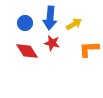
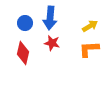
yellow arrow: moved 16 px right, 2 px down
red diamond: moved 4 px left, 2 px down; rotated 45 degrees clockwise
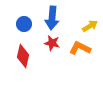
blue arrow: moved 2 px right
blue circle: moved 1 px left, 1 px down
orange L-shape: moved 9 px left, 1 px up; rotated 30 degrees clockwise
red diamond: moved 3 px down
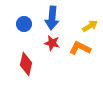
red diamond: moved 3 px right, 8 px down
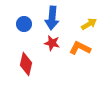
yellow arrow: moved 1 px left, 2 px up
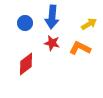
blue arrow: moved 1 px up
blue circle: moved 1 px right, 1 px up
red diamond: rotated 40 degrees clockwise
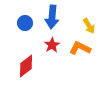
yellow arrow: moved 2 px down; rotated 91 degrees clockwise
red star: moved 2 px down; rotated 28 degrees clockwise
red diamond: moved 2 px down
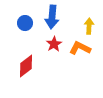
yellow arrow: rotated 147 degrees counterclockwise
red star: moved 2 px right, 1 px up
